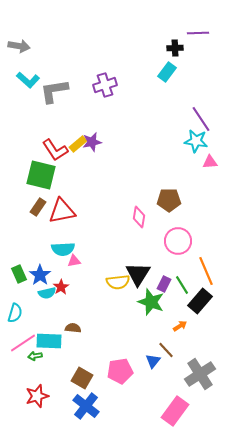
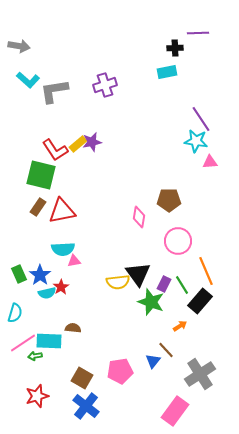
cyan rectangle at (167, 72): rotated 42 degrees clockwise
black triangle at (138, 274): rotated 8 degrees counterclockwise
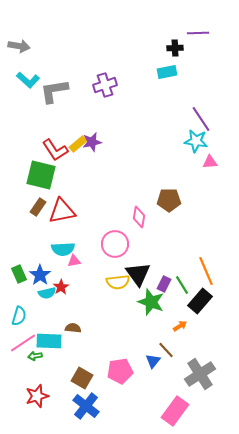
pink circle at (178, 241): moved 63 px left, 3 px down
cyan semicircle at (15, 313): moved 4 px right, 3 px down
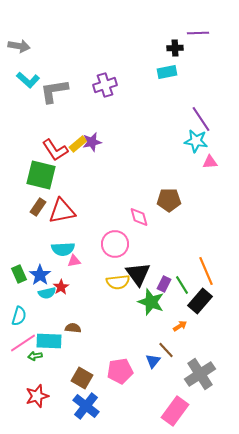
pink diamond at (139, 217): rotated 25 degrees counterclockwise
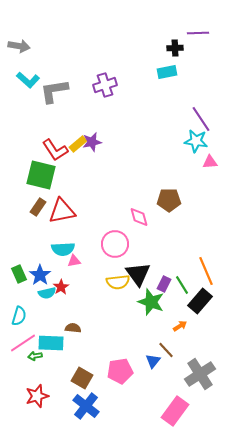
cyan rectangle at (49, 341): moved 2 px right, 2 px down
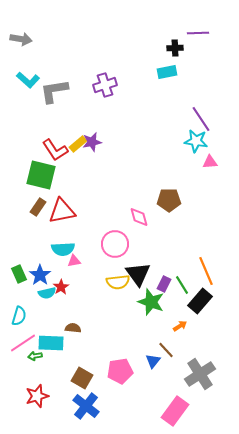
gray arrow at (19, 46): moved 2 px right, 7 px up
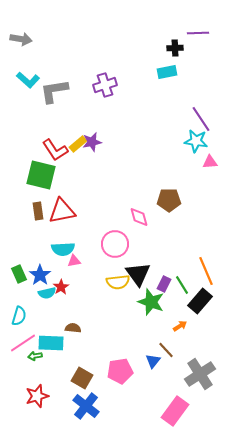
brown rectangle at (38, 207): moved 4 px down; rotated 42 degrees counterclockwise
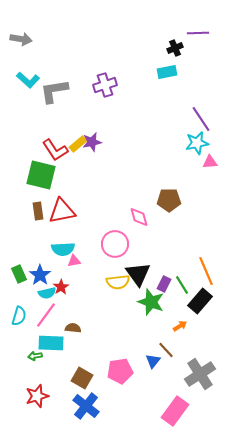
black cross at (175, 48): rotated 21 degrees counterclockwise
cyan star at (196, 141): moved 1 px right, 2 px down; rotated 20 degrees counterclockwise
pink line at (23, 343): moved 23 px right, 28 px up; rotated 20 degrees counterclockwise
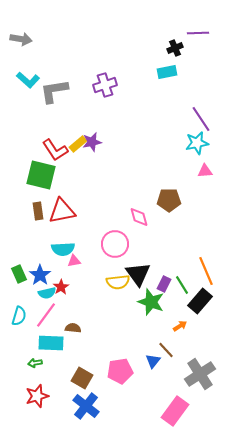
pink triangle at (210, 162): moved 5 px left, 9 px down
green arrow at (35, 356): moved 7 px down
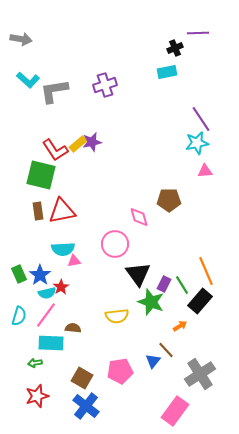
yellow semicircle at (118, 282): moved 1 px left, 34 px down
